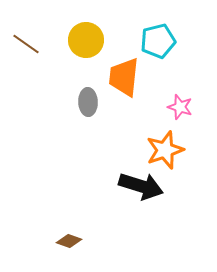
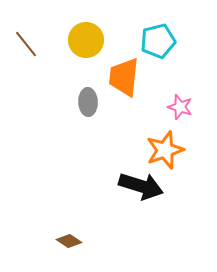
brown line: rotated 16 degrees clockwise
brown diamond: rotated 15 degrees clockwise
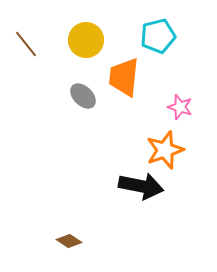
cyan pentagon: moved 5 px up
gray ellipse: moved 5 px left, 6 px up; rotated 44 degrees counterclockwise
black arrow: rotated 6 degrees counterclockwise
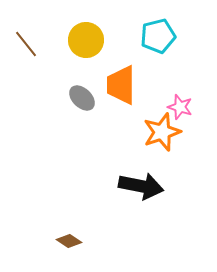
orange trapezoid: moved 3 px left, 8 px down; rotated 6 degrees counterclockwise
gray ellipse: moved 1 px left, 2 px down
orange star: moved 3 px left, 18 px up
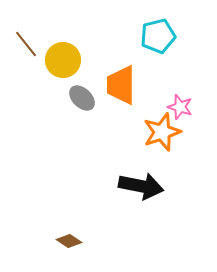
yellow circle: moved 23 px left, 20 px down
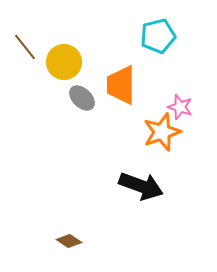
brown line: moved 1 px left, 3 px down
yellow circle: moved 1 px right, 2 px down
black arrow: rotated 9 degrees clockwise
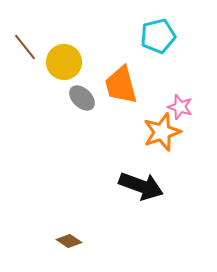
orange trapezoid: rotated 15 degrees counterclockwise
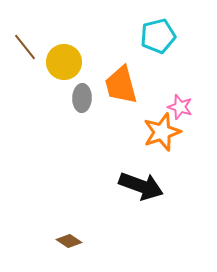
gray ellipse: rotated 48 degrees clockwise
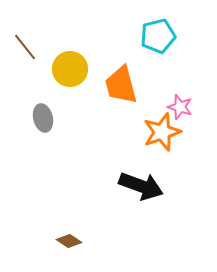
yellow circle: moved 6 px right, 7 px down
gray ellipse: moved 39 px left, 20 px down; rotated 16 degrees counterclockwise
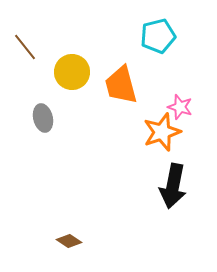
yellow circle: moved 2 px right, 3 px down
black arrow: moved 32 px right; rotated 81 degrees clockwise
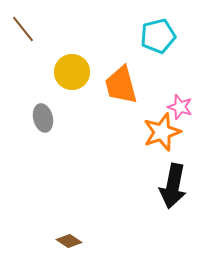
brown line: moved 2 px left, 18 px up
